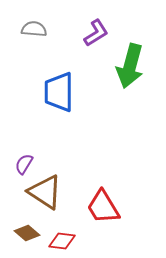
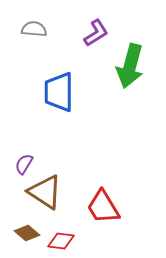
red diamond: moved 1 px left
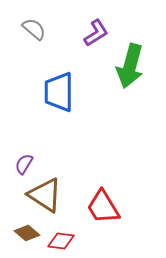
gray semicircle: rotated 35 degrees clockwise
brown triangle: moved 3 px down
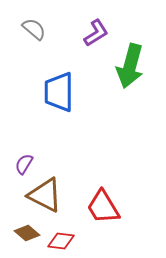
brown triangle: rotated 6 degrees counterclockwise
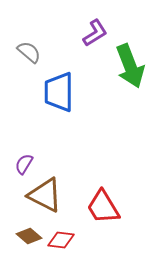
gray semicircle: moved 5 px left, 23 px down
purple L-shape: moved 1 px left
green arrow: rotated 36 degrees counterclockwise
brown diamond: moved 2 px right, 3 px down
red diamond: moved 1 px up
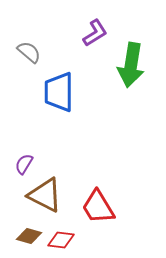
green arrow: moved 1 px right, 1 px up; rotated 30 degrees clockwise
red trapezoid: moved 5 px left
brown diamond: rotated 25 degrees counterclockwise
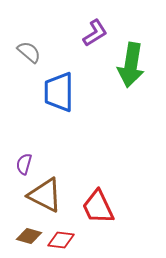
purple semicircle: rotated 15 degrees counterclockwise
red trapezoid: rotated 6 degrees clockwise
